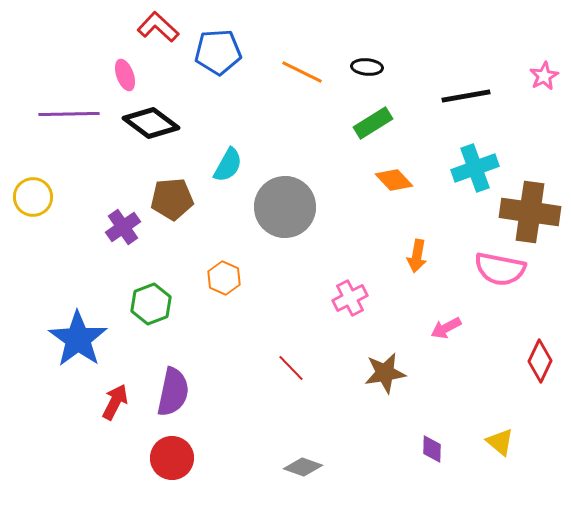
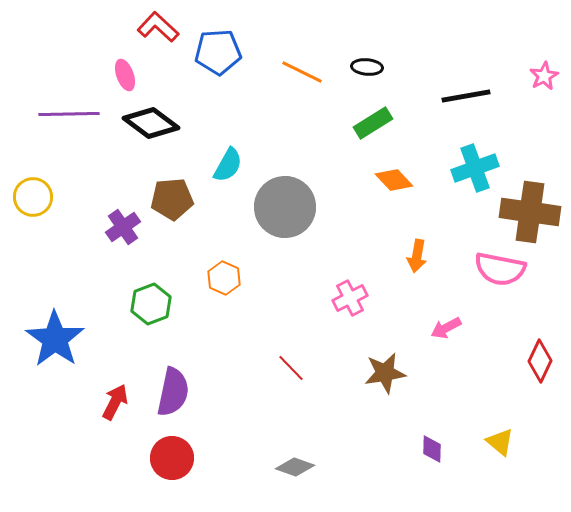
blue star: moved 23 px left
gray diamond: moved 8 px left
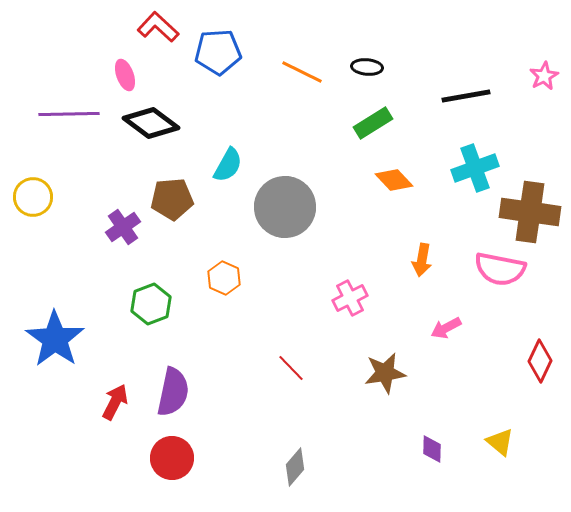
orange arrow: moved 5 px right, 4 px down
gray diamond: rotated 69 degrees counterclockwise
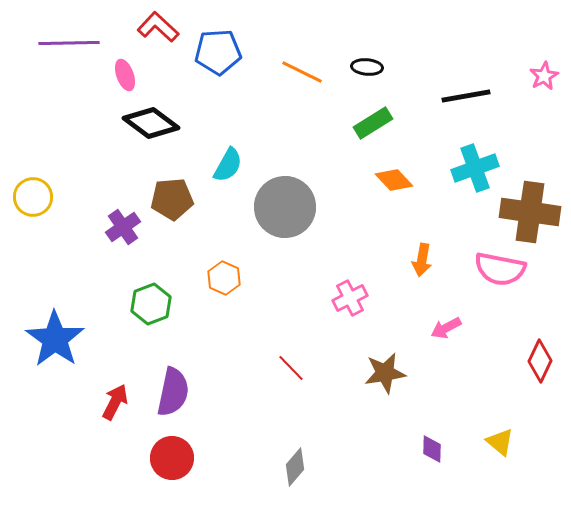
purple line: moved 71 px up
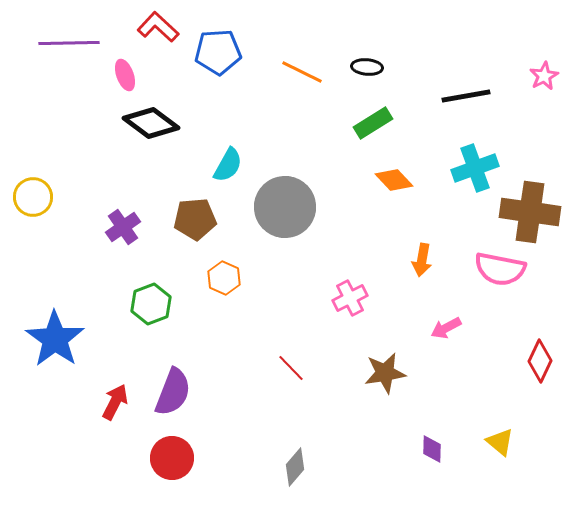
brown pentagon: moved 23 px right, 20 px down
purple semicircle: rotated 9 degrees clockwise
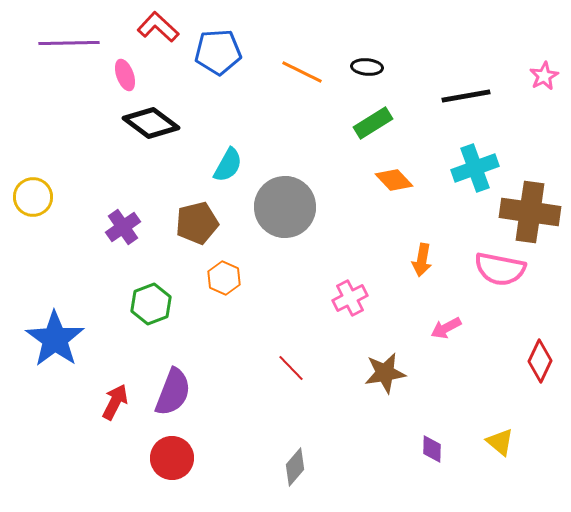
brown pentagon: moved 2 px right, 4 px down; rotated 9 degrees counterclockwise
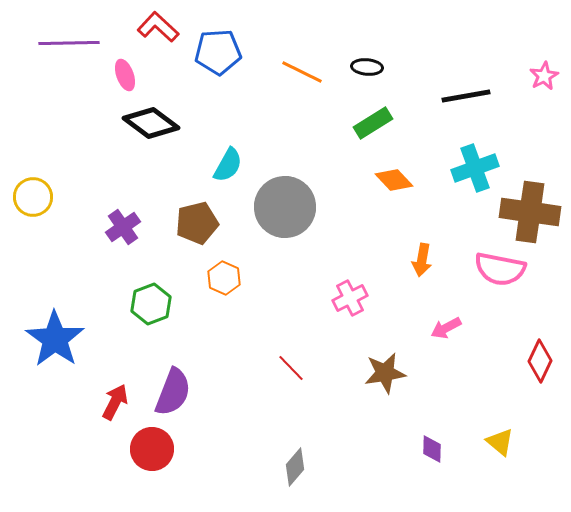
red circle: moved 20 px left, 9 px up
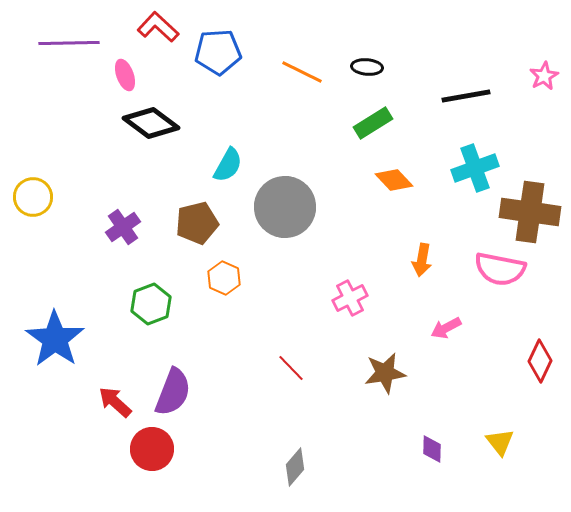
red arrow: rotated 75 degrees counterclockwise
yellow triangle: rotated 12 degrees clockwise
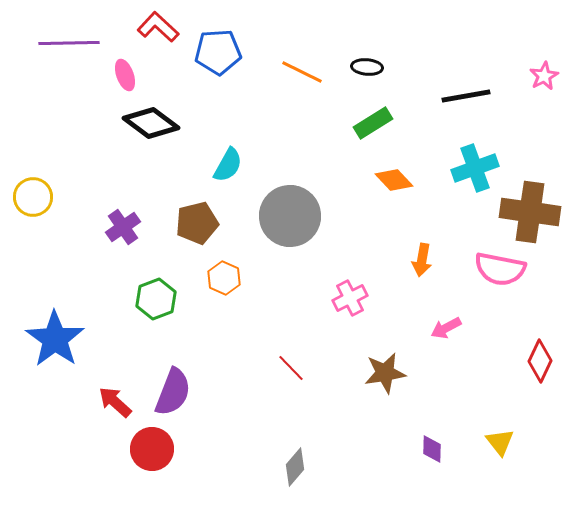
gray circle: moved 5 px right, 9 px down
green hexagon: moved 5 px right, 5 px up
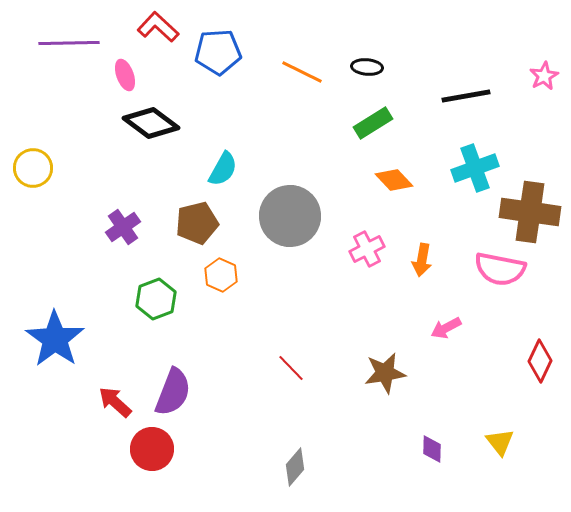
cyan semicircle: moved 5 px left, 4 px down
yellow circle: moved 29 px up
orange hexagon: moved 3 px left, 3 px up
pink cross: moved 17 px right, 49 px up
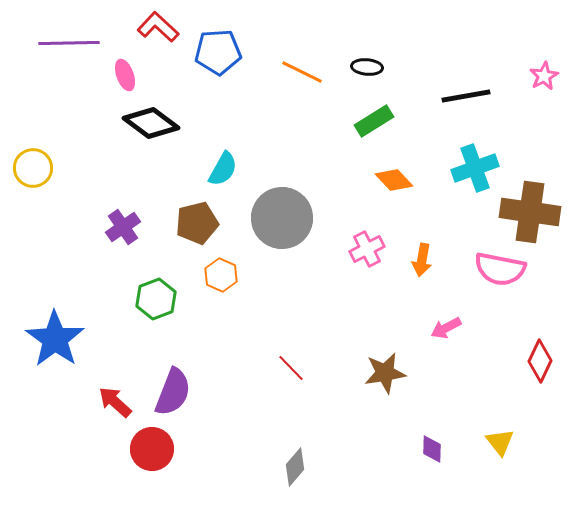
green rectangle: moved 1 px right, 2 px up
gray circle: moved 8 px left, 2 px down
